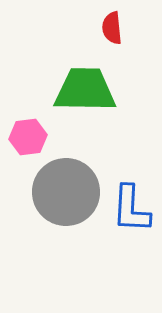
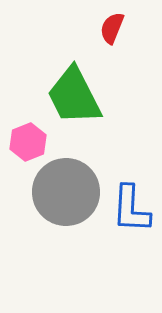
red semicircle: rotated 28 degrees clockwise
green trapezoid: moved 11 px left, 6 px down; rotated 118 degrees counterclockwise
pink hexagon: moved 5 px down; rotated 15 degrees counterclockwise
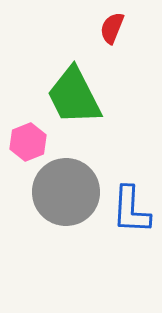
blue L-shape: moved 1 px down
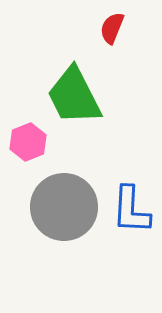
gray circle: moved 2 px left, 15 px down
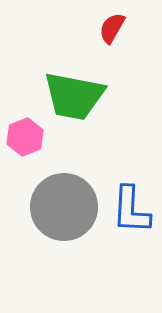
red semicircle: rotated 8 degrees clockwise
green trapezoid: rotated 52 degrees counterclockwise
pink hexagon: moved 3 px left, 5 px up
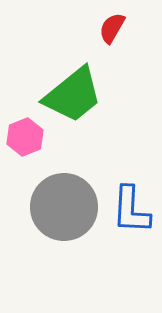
green trapezoid: moved 1 px left, 1 px up; rotated 50 degrees counterclockwise
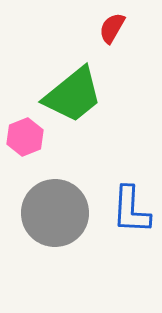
gray circle: moved 9 px left, 6 px down
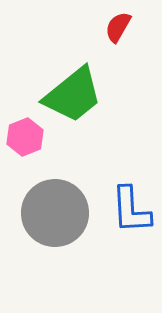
red semicircle: moved 6 px right, 1 px up
blue L-shape: rotated 6 degrees counterclockwise
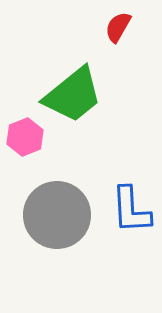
gray circle: moved 2 px right, 2 px down
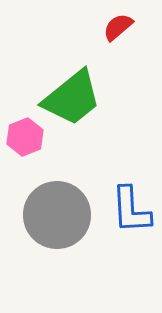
red semicircle: rotated 20 degrees clockwise
green trapezoid: moved 1 px left, 3 px down
